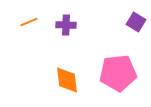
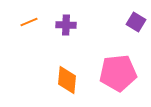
orange diamond: rotated 12 degrees clockwise
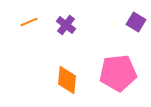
purple cross: rotated 36 degrees clockwise
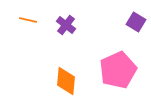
orange line: moved 1 px left, 2 px up; rotated 36 degrees clockwise
pink pentagon: moved 3 px up; rotated 18 degrees counterclockwise
orange diamond: moved 1 px left, 1 px down
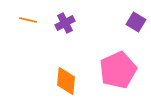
purple cross: moved 1 px left, 2 px up; rotated 24 degrees clockwise
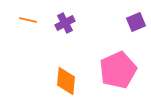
purple square: rotated 36 degrees clockwise
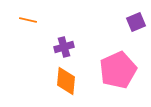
purple cross: moved 1 px left, 24 px down; rotated 12 degrees clockwise
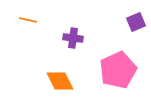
purple cross: moved 9 px right, 9 px up; rotated 24 degrees clockwise
orange diamond: moved 6 px left; rotated 32 degrees counterclockwise
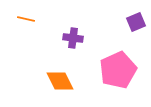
orange line: moved 2 px left, 1 px up
